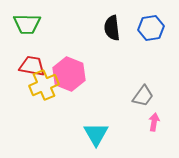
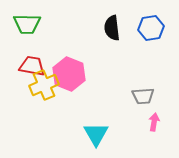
gray trapezoid: rotated 50 degrees clockwise
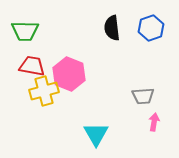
green trapezoid: moved 2 px left, 7 px down
blue hexagon: rotated 10 degrees counterclockwise
yellow cross: moved 6 px down; rotated 8 degrees clockwise
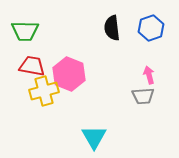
pink arrow: moved 5 px left, 47 px up; rotated 24 degrees counterclockwise
cyan triangle: moved 2 px left, 3 px down
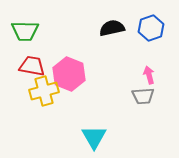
black semicircle: rotated 85 degrees clockwise
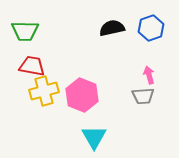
pink hexagon: moved 13 px right, 21 px down
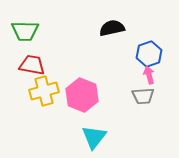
blue hexagon: moved 2 px left, 26 px down
red trapezoid: moved 1 px up
cyan triangle: rotated 8 degrees clockwise
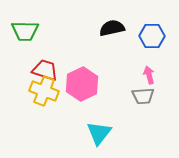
blue hexagon: moved 3 px right, 18 px up; rotated 20 degrees clockwise
red trapezoid: moved 13 px right, 5 px down; rotated 8 degrees clockwise
yellow cross: rotated 36 degrees clockwise
pink hexagon: moved 11 px up; rotated 12 degrees clockwise
cyan triangle: moved 5 px right, 4 px up
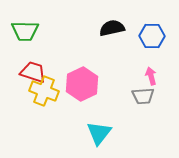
red trapezoid: moved 12 px left, 2 px down
pink arrow: moved 2 px right, 1 px down
